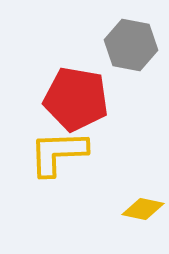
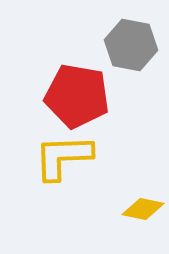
red pentagon: moved 1 px right, 3 px up
yellow L-shape: moved 5 px right, 4 px down
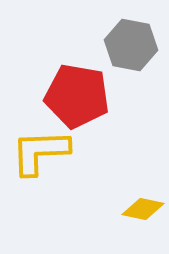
yellow L-shape: moved 23 px left, 5 px up
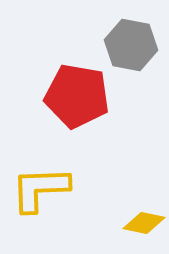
yellow L-shape: moved 37 px down
yellow diamond: moved 1 px right, 14 px down
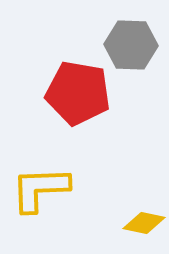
gray hexagon: rotated 9 degrees counterclockwise
red pentagon: moved 1 px right, 3 px up
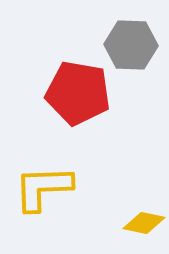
yellow L-shape: moved 3 px right, 1 px up
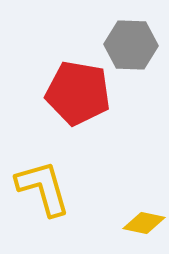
yellow L-shape: rotated 76 degrees clockwise
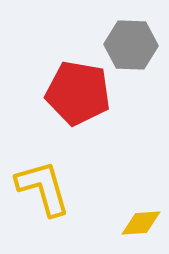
yellow diamond: moved 3 px left; rotated 15 degrees counterclockwise
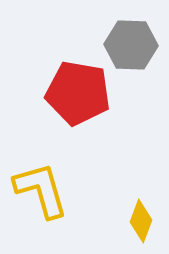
yellow L-shape: moved 2 px left, 2 px down
yellow diamond: moved 2 px up; rotated 66 degrees counterclockwise
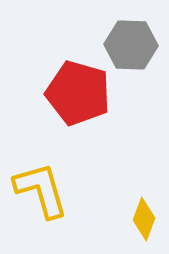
red pentagon: rotated 6 degrees clockwise
yellow diamond: moved 3 px right, 2 px up
